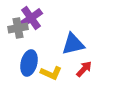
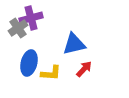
purple cross: rotated 20 degrees clockwise
gray cross: rotated 24 degrees counterclockwise
blue triangle: moved 1 px right
yellow L-shape: rotated 20 degrees counterclockwise
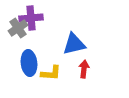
purple cross: rotated 10 degrees clockwise
blue ellipse: rotated 20 degrees counterclockwise
red arrow: rotated 36 degrees counterclockwise
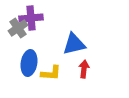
blue ellipse: rotated 15 degrees clockwise
